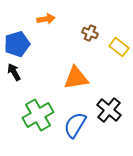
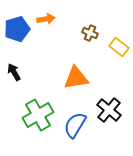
blue pentagon: moved 15 px up
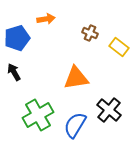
blue pentagon: moved 9 px down
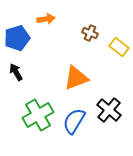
black arrow: moved 2 px right
orange triangle: rotated 12 degrees counterclockwise
blue semicircle: moved 1 px left, 4 px up
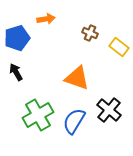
orange triangle: moved 1 px right; rotated 40 degrees clockwise
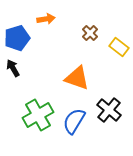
brown cross: rotated 21 degrees clockwise
black arrow: moved 3 px left, 4 px up
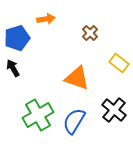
yellow rectangle: moved 16 px down
black cross: moved 5 px right
